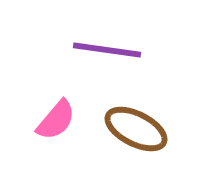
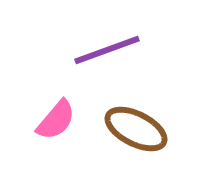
purple line: rotated 28 degrees counterclockwise
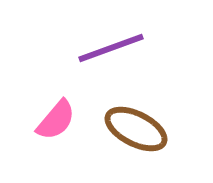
purple line: moved 4 px right, 2 px up
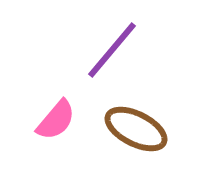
purple line: moved 1 px right, 2 px down; rotated 30 degrees counterclockwise
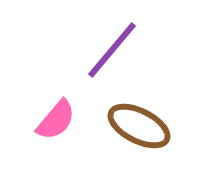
brown ellipse: moved 3 px right, 3 px up
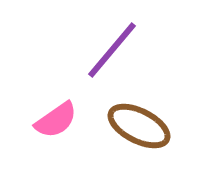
pink semicircle: rotated 15 degrees clockwise
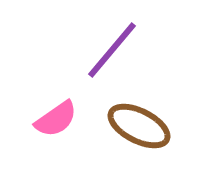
pink semicircle: moved 1 px up
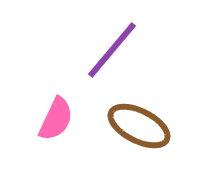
pink semicircle: rotated 30 degrees counterclockwise
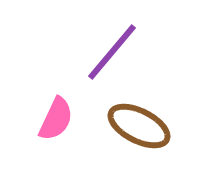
purple line: moved 2 px down
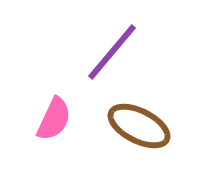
pink semicircle: moved 2 px left
